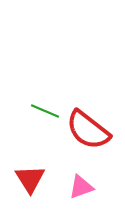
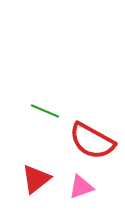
red semicircle: moved 4 px right, 11 px down; rotated 9 degrees counterclockwise
red triangle: moved 6 px right; rotated 24 degrees clockwise
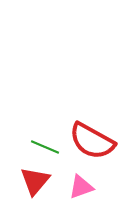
green line: moved 36 px down
red triangle: moved 1 px left, 2 px down; rotated 12 degrees counterclockwise
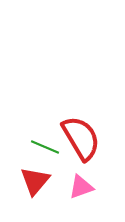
red semicircle: moved 11 px left, 3 px up; rotated 150 degrees counterclockwise
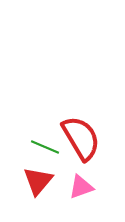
red triangle: moved 3 px right
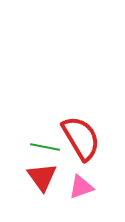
green line: rotated 12 degrees counterclockwise
red triangle: moved 4 px right, 4 px up; rotated 16 degrees counterclockwise
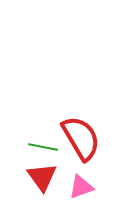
green line: moved 2 px left
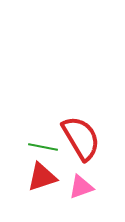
red triangle: rotated 48 degrees clockwise
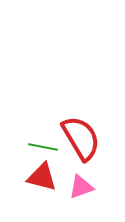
red triangle: rotated 32 degrees clockwise
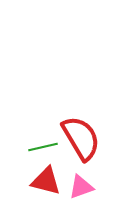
green line: rotated 24 degrees counterclockwise
red triangle: moved 4 px right, 4 px down
